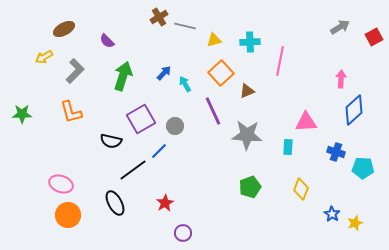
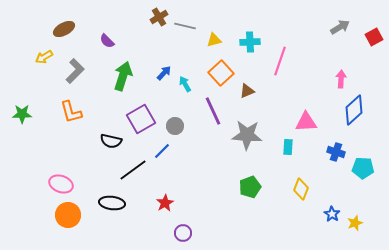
pink line: rotated 8 degrees clockwise
blue line: moved 3 px right
black ellipse: moved 3 px left; rotated 55 degrees counterclockwise
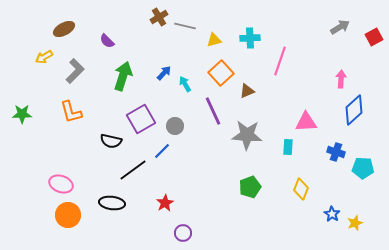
cyan cross: moved 4 px up
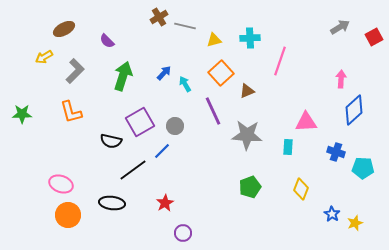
purple square: moved 1 px left, 3 px down
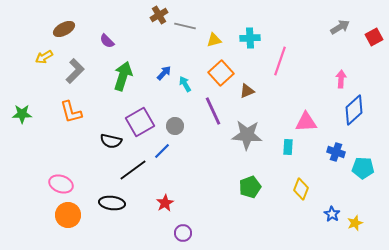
brown cross: moved 2 px up
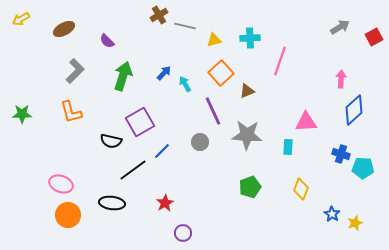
yellow arrow: moved 23 px left, 38 px up
gray circle: moved 25 px right, 16 px down
blue cross: moved 5 px right, 2 px down
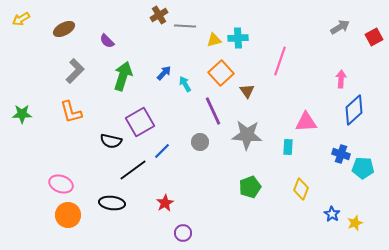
gray line: rotated 10 degrees counterclockwise
cyan cross: moved 12 px left
brown triangle: rotated 42 degrees counterclockwise
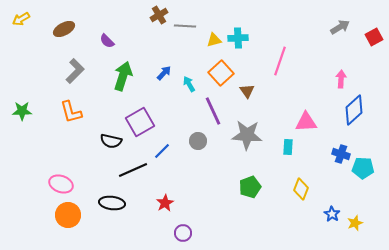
cyan arrow: moved 4 px right
green star: moved 3 px up
gray circle: moved 2 px left, 1 px up
black line: rotated 12 degrees clockwise
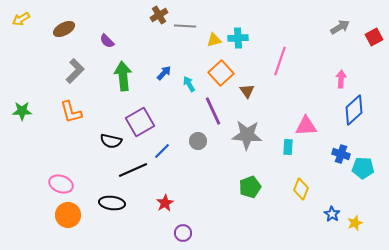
green arrow: rotated 24 degrees counterclockwise
pink triangle: moved 4 px down
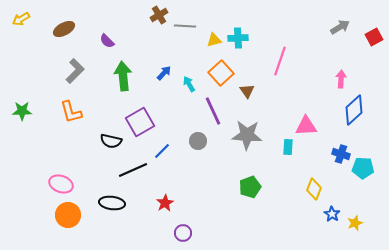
yellow diamond: moved 13 px right
